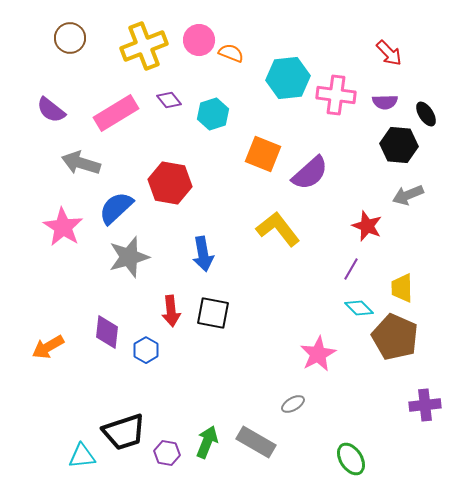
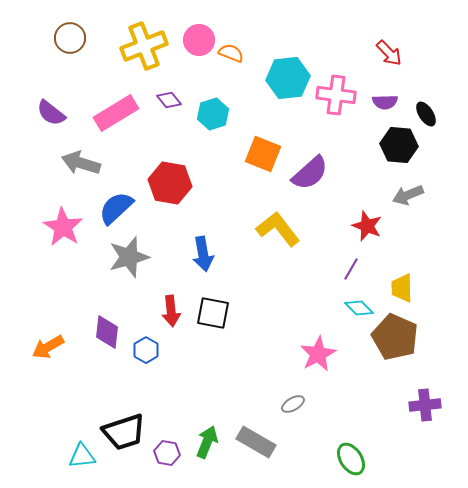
purple semicircle at (51, 110): moved 3 px down
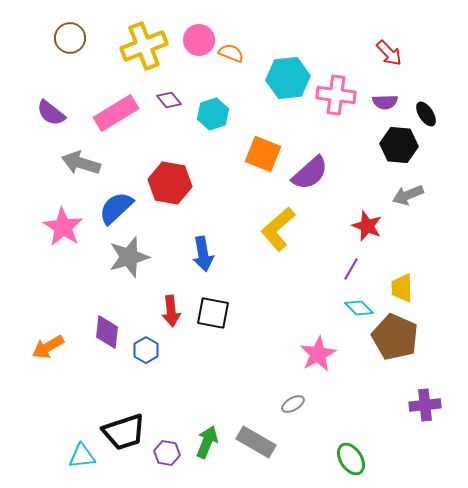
yellow L-shape at (278, 229): rotated 93 degrees counterclockwise
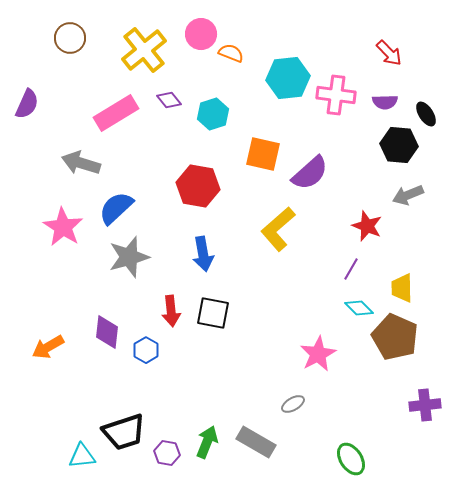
pink circle at (199, 40): moved 2 px right, 6 px up
yellow cross at (144, 46): moved 4 px down; rotated 18 degrees counterclockwise
purple semicircle at (51, 113): moved 24 px left, 9 px up; rotated 104 degrees counterclockwise
orange square at (263, 154): rotated 9 degrees counterclockwise
red hexagon at (170, 183): moved 28 px right, 3 px down
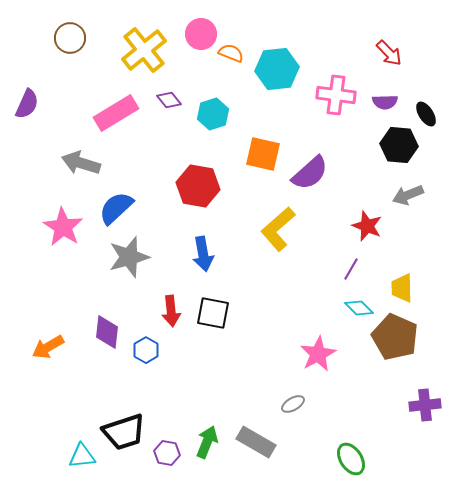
cyan hexagon at (288, 78): moved 11 px left, 9 px up
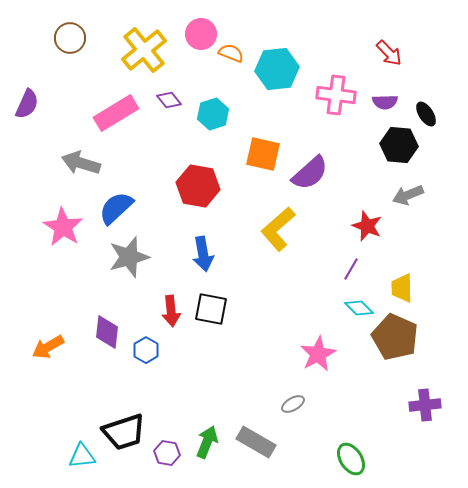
black square at (213, 313): moved 2 px left, 4 px up
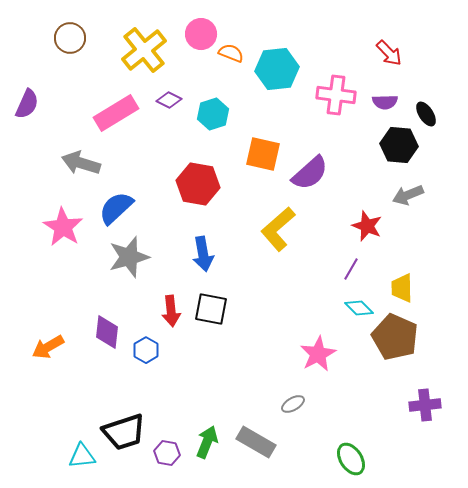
purple diamond at (169, 100): rotated 25 degrees counterclockwise
red hexagon at (198, 186): moved 2 px up
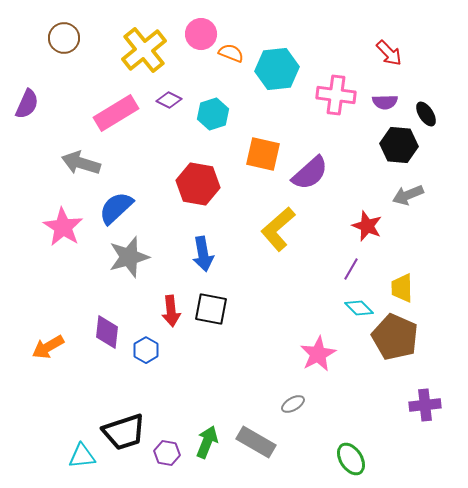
brown circle at (70, 38): moved 6 px left
